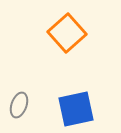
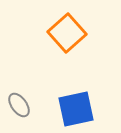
gray ellipse: rotated 55 degrees counterclockwise
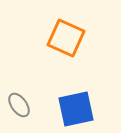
orange square: moved 1 px left, 5 px down; rotated 24 degrees counterclockwise
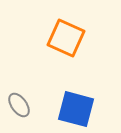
blue square: rotated 27 degrees clockwise
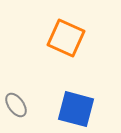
gray ellipse: moved 3 px left
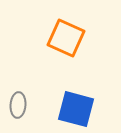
gray ellipse: moved 2 px right; rotated 40 degrees clockwise
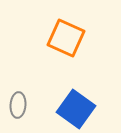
blue square: rotated 21 degrees clockwise
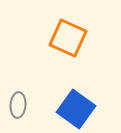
orange square: moved 2 px right
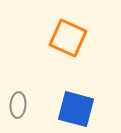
blue square: rotated 21 degrees counterclockwise
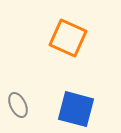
gray ellipse: rotated 30 degrees counterclockwise
